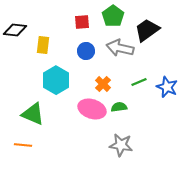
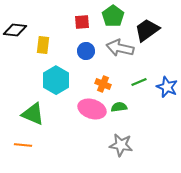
orange cross: rotated 21 degrees counterclockwise
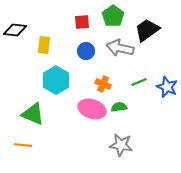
yellow rectangle: moved 1 px right
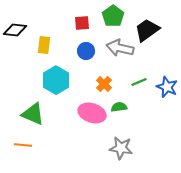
red square: moved 1 px down
orange cross: moved 1 px right; rotated 21 degrees clockwise
pink ellipse: moved 4 px down
gray star: moved 3 px down
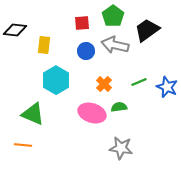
gray arrow: moved 5 px left, 3 px up
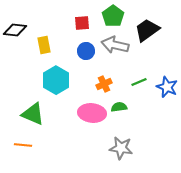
yellow rectangle: rotated 18 degrees counterclockwise
orange cross: rotated 21 degrees clockwise
pink ellipse: rotated 12 degrees counterclockwise
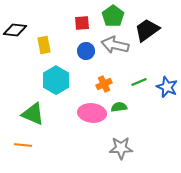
gray star: rotated 10 degrees counterclockwise
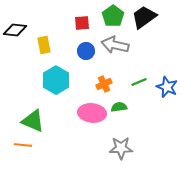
black trapezoid: moved 3 px left, 13 px up
green triangle: moved 7 px down
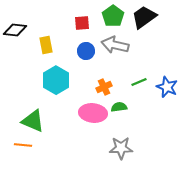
yellow rectangle: moved 2 px right
orange cross: moved 3 px down
pink ellipse: moved 1 px right
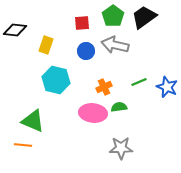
yellow rectangle: rotated 30 degrees clockwise
cyan hexagon: rotated 16 degrees counterclockwise
